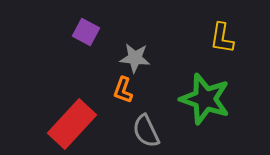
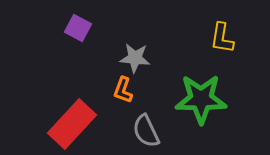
purple square: moved 8 px left, 4 px up
green star: moved 4 px left; rotated 18 degrees counterclockwise
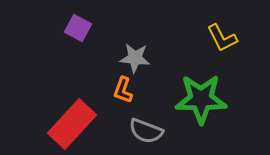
yellow L-shape: rotated 36 degrees counterclockwise
gray semicircle: rotated 44 degrees counterclockwise
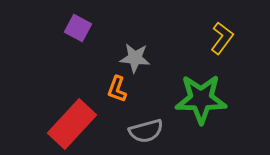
yellow L-shape: rotated 116 degrees counterclockwise
orange L-shape: moved 6 px left, 1 px up
gray semicircle: rotated 36 degrees counterclockwise
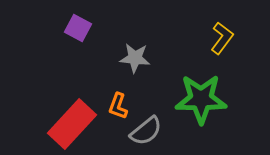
orange L-shape: moved 1 px right, 17 px down
gray semicircle: rotated 24 degrees counterclockwise
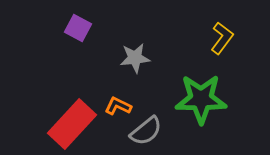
gray star: rotated 12 degrees counterclockwise
orange L-shape: rotated 96 degrees clockwise
